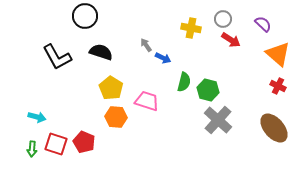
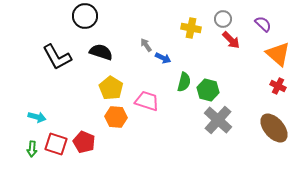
red arrow: rotated 12 degrees clockwise
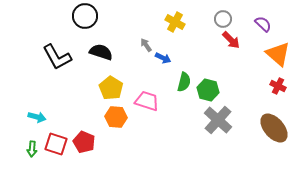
yellow cross: moved 16 px left, 6 px up; rotated 18 degrees clockwise
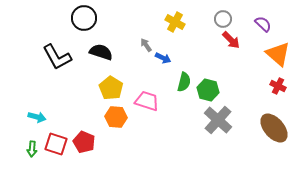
black circle: moved 1 px left, 2 px down
